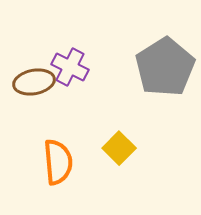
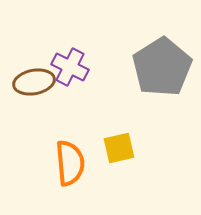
gray pentagon: moved 3 px left
yellow square: rotated 32 degrees clockwise
orange semicircle: moved 12 px right, 1 px down
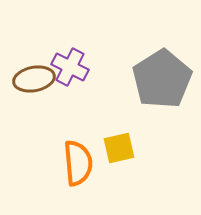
gray pentagon: moved 12 px down
brown ellipse: moved 3 px up
orange semicircle: moved 8 px right
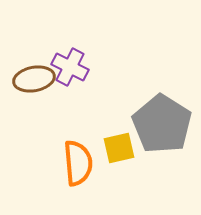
gray pentagon: moved 45 px down; rotated 8 degrees counterclockwise
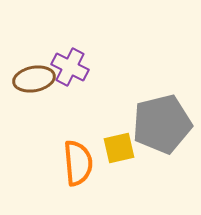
gray pentagon: rotated 26 degrees clockwise
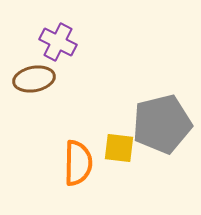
purple cross: moved 12 px left, 25 px up
yellow square: rotated 20 degrees clockwise
orange semicircle: rotated 6 degrees clockwise
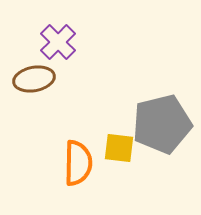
purple cross: rotated 18 degrees clockwise
